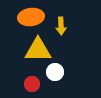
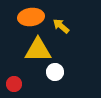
yellow arrow: rotated 132 degrees clockwise
red circle: moved 18 px left
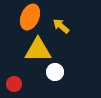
orange ellipse: moved 1 px left; rotated 60 degrees counterclockwise
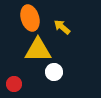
orange ellipse: moved 1 px down; rotated 40 degrees counterclockwise
yellow arrow: moved 1 px right, 1 px down
white circle: moved 1 px left
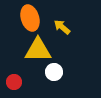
red circle: moved 2 px up
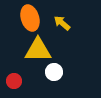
yellow arrow: moved 4 px up
red circle: moved 1 px up
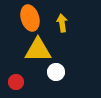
yellow arrow: rotated 42 degrees clockwise
white circle: moved 2 px right
red circle: moved 2 px right, 1 px down
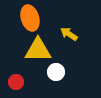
yellow arrow: moved 7 px right, 11 px down; rotated 48 degrees counterclockwise
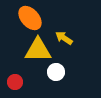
orange ellipse: rotated 25 degrees counterclockwise
yellow arrow: moved 5 px left, 4 px down
red circle: moved 1 px left
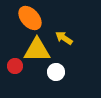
yellow triangle: moved 1 px left
red circle: moved 16 px up
